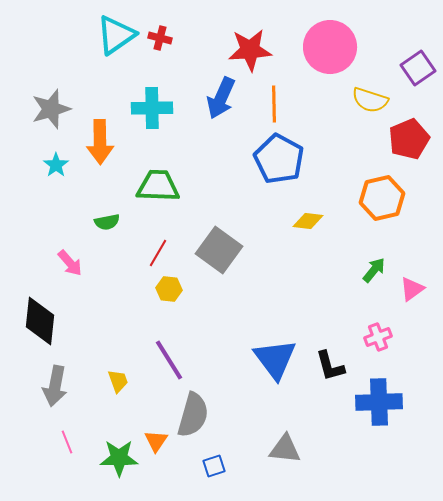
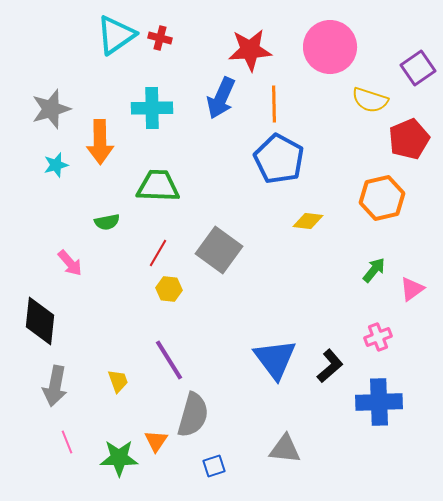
cyan star: rotated 20 degrees clockwise
black L-shape: rotated 116 degrees counterclockwise
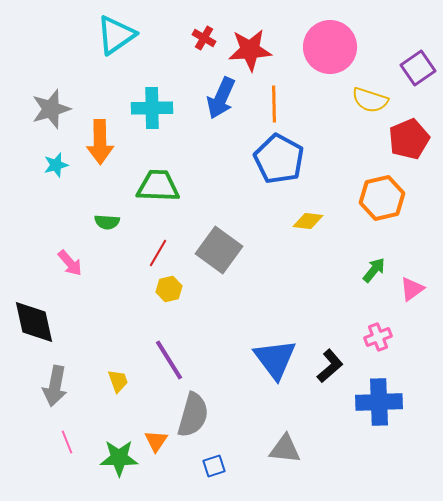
red cross: moved 44 px right; rotated 15 degrees clockwise
green semicircle: rotated 15 degrees clockwise
yellow hexagon: rotated 20 degrees counterclockwise
black diamond: moved 6 px left, 1 px down; rotated 18 degrees counterclockwise
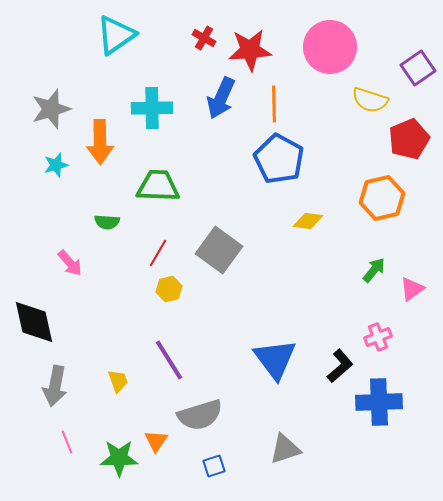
black L-shape: moved 10 px right
gray semicircle: moved 7 px right; rotated 57 degrees clockwise
gray triangle: rotated 24 degrees counterclockwise
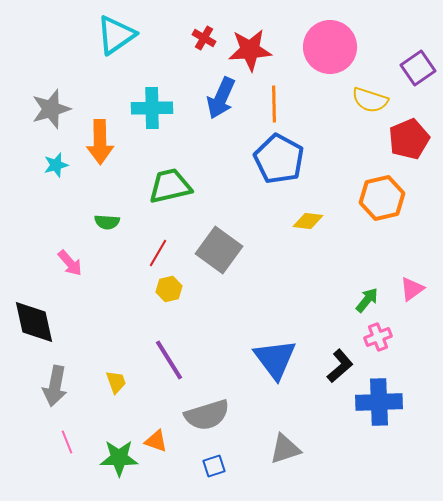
green trapezoid: moved 12 px right; rotated 15 degrees counterclockwise
green arrow: moved 7 px left, 30 px down
yellow trapezoid: moved 2 px left, 1 px down
gray semicircle: moved 7 px right
orange triangle: rotated 45 degrees counterclockwise
